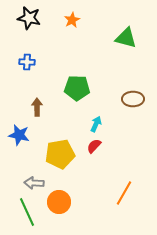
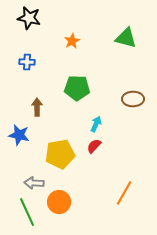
orange star: moved 21 px down
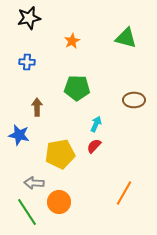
black star: rotated 25 degrees counterclockwise
brown ellipse: moved 1 px right, 1 px down
green line: rotated 8 degrees counterclockwise
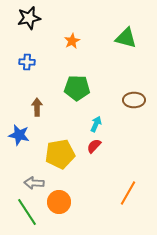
orange line: moved 4 px right
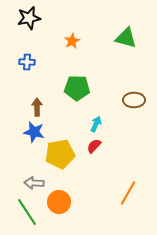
blue star: moved 15 px right, 3 px up
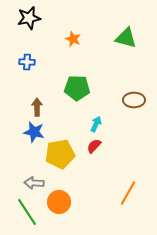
orange star: moved 1 px right, 2 px up; rotated 21 degrees counterclockwise
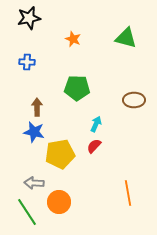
orange line: rotated 40 degrees counterclockwise
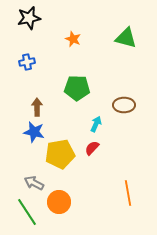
blue cross: rotated 14 degrees counterclockwise
brown ellipse: moved 10 px left, 5 px down
red semicircle: moved 2 px left, 2 px down
gray arrow: rotated 24 degrees clockwise
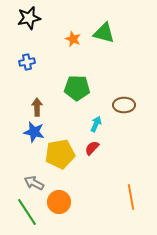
green triangle: moved 22 px left, 5 px up
orange line: moved 3 px right, 4 px down
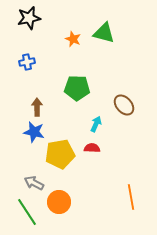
brown ellipse: rotated 50 degrees clockwise
red semicircle: rotated 49 degrees clockwise
